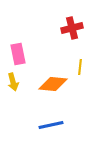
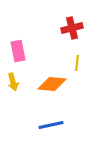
pink rectangle: moved 3 px up
yellow line: moved 3 px left, 4 px up
orange diamond: moved 1 px left
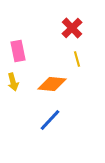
red cross: rotated 30 degrees counterclockwise
yellow line: moved 4 px up; rotated 21 degrees counterclockwise
blue line: moved 1 px left, 5 px up; rotated 35 degrees counterclockwise
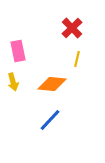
yellow line: rotated 28 degrees clockwise
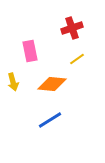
red cross: rotated 25 degrees clockwise
pink rectangle: moved 12 px right
yellow line: rotated 42 degrees clockwise
blue line: rotated 15 degrees clockwise
